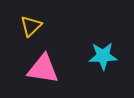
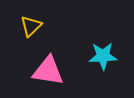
pink triangle: moved 5 px right, 2 px down
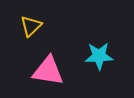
cyan star: moved 4 px left
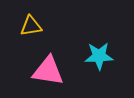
yellow triangle: rotated 35 degrees clockwise
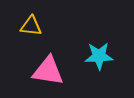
yellow triangle: rotated 15 degrees clockwise
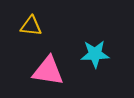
cyan star: moved 4 px left, 2 px up
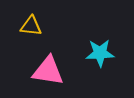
cyan star: moved 5 px right, 1 px up
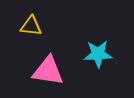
cyan star: moved 2 px left, 1 px down
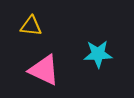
pink triangle: moved 4 px left, 1 px up; rotated 16 degrees clockwise
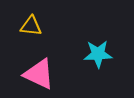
pink triangle: moved 5 px left, 4 px down
